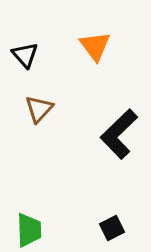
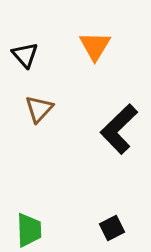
orange triangle: rotated 8 degrees clockwise
black L-shape: moved 5 px up
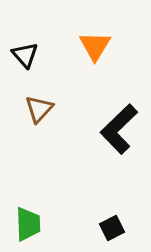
green trapezoid: moved 1 px left, 6 px up
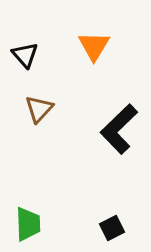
orange triangle: moved 1 px left
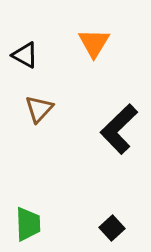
orange triangle: moved 3 px up
black triangle: rotated 20 degrees counterclockwise
black square: rotated 15 degrees counterclockwise
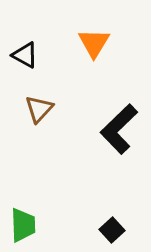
green trapezoid: moved 5 px left, 1 px down
black square: moved 2 px down
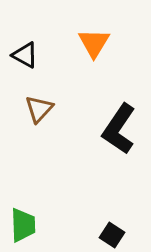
black L-shape: rotated 12 degrees counterclockwise
black square: moved 5 px down; rotated 15 degrees counterclockwise
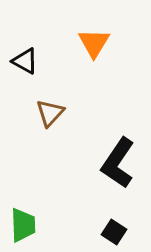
black triangle: moved 6 px down
brown triangle: moved 11 px right, 4 px down
black L-shape: moved 1 px left, 34 px down
black square: moved 2 px right, 3 px up
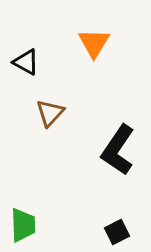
black triangle: moved 1 px right, 1 px down
black L-shape: moved 13 px up
black square: moved 3 px right; rotated 30 degrees clockwise
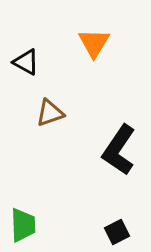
brown triangle: rotated 28 degrees clockwise
black L-shape: moved 1 px right
